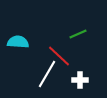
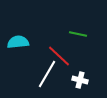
green line: rotated 36 degrees clockwise
cyan semicircle: rotated 10 degrees counterclockwise
white cross: rotated 14 degrees clockwise
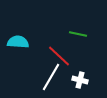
cyan semicircle: rotated 10 degrees clockwise
white line: moved 4 px right, 3 px down
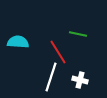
red line: moved 1 px left, 4 px up; rotated 15 degrees clockwise
white line: rotated 12 degrees counterclockwise
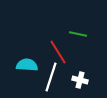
cyan semicircle: moved 9 px right, 23 px down
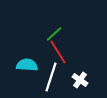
green line: moved 24 px left; rotated 54 degrees counterclockwise
white cross: rotated 21 degrees clockwise
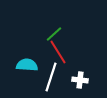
white cross: rotated 28 degrees counterclockwise
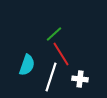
red line: moved 3 px right, 2 px down
cyan semicircle: rotated 105 degrees clockwise
white cross: moved 1 px up
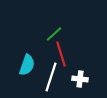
red line: rotated 15 degrees clockwise
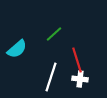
red line: moved 16 px right, 6 px down
cyan semicircle: moved 10 px left, 16 px up; rotated 30 degrees clockwise
